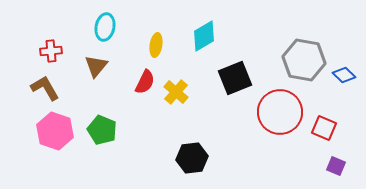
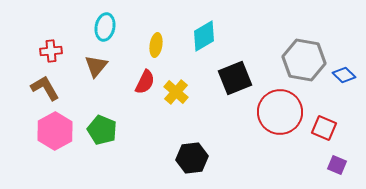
pink hexagon: rotated 12 degrees clockwise
purple square: moved 1 px right, 1 px up
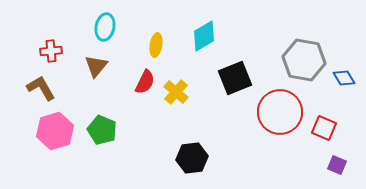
blue diamond: moved 3 px down; rotated 15 degrees clockwise
brown L-shape: moved 4 px left
pink hexagon: rotated 12 degrees clockwise
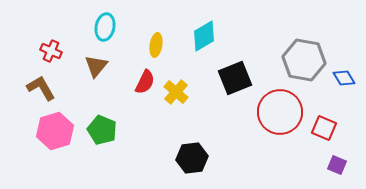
red cross: rotated 30 degrees clockwise
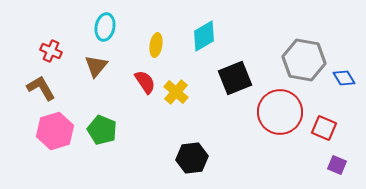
red semicircle: rotated 60 degrees counterclockwise
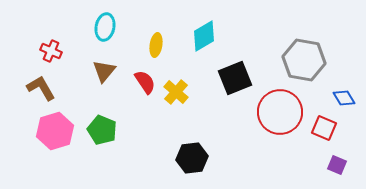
brown triangle: moved 8 px right, 5 px down
blue diamond: moved 20 px down
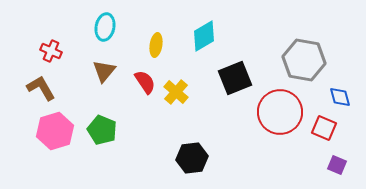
blue diamond: moved 4 px left, 1 px up; rotated 15 degrees clockwise
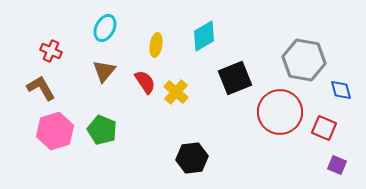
cyan ellipse: moved 1 px down; rotated 16 degrees clockwise
blue diamond: moved 1 px right, 7 px up
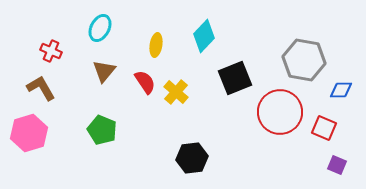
cyan ellipse: moved 5 px left
cyan diamond: rotated 16 degrees counterclockwise
blue diamond: rotated 75 degrees counterclockwise
pink hexagon: moved 26 px left, 2 px down
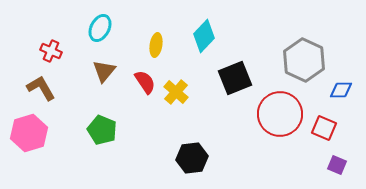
gray hexagon: rotated 15 degrees clockwise
red circle: moved 2 px down
